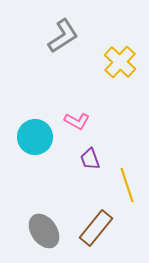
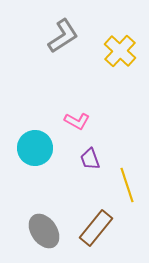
yellow cross: moved 11 px up
cyan circle: moved 11 px down
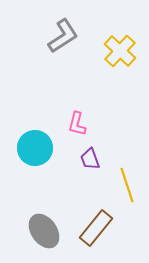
pink L-shape: moved 3 px down; rotated 75 degrees clockwise
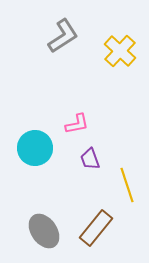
pink L-shape: rotated 115 degrees counterclockwise
